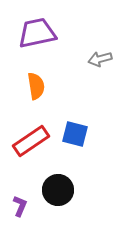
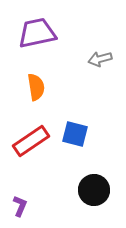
orange semicircle: moved 1 px down
black circle: moved 36 px right
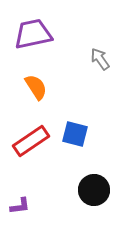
purple trapezoid: moved 4 px left, 1 px down
gray arrow: rotated 70 degrees clockwise
orange semicircle: rotated 24 degrees counterclockwise
purple L-shape: rotated 60 degrees clockwise
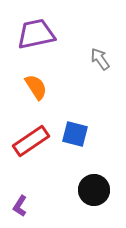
purple trapezoid: moved 3 px right
purple L-shape: rotated 130 degrees clockwise
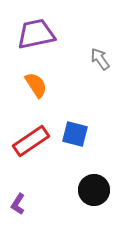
orange semicircle: moved 2 px up
purple L-shape: moved 2 px left, 2 px up
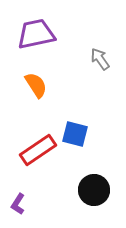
red rectangle: moved 7 px right, 9 px down
